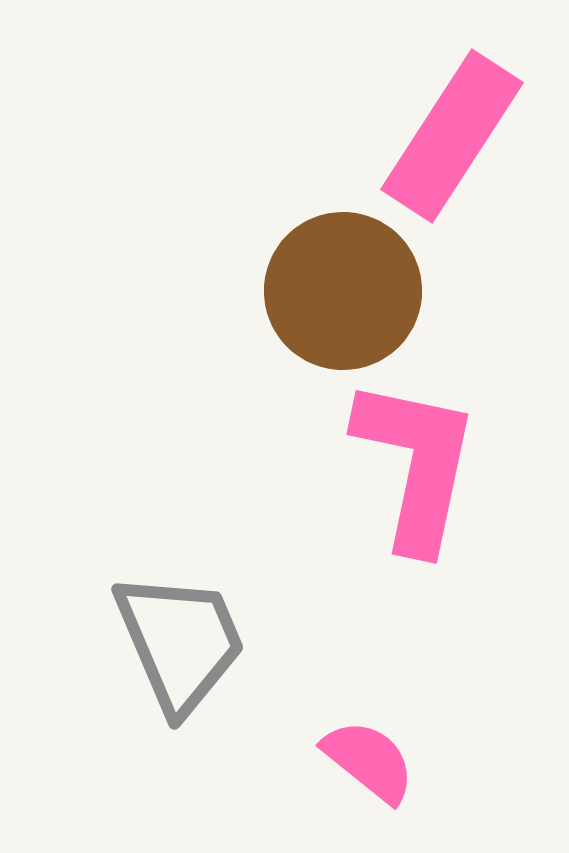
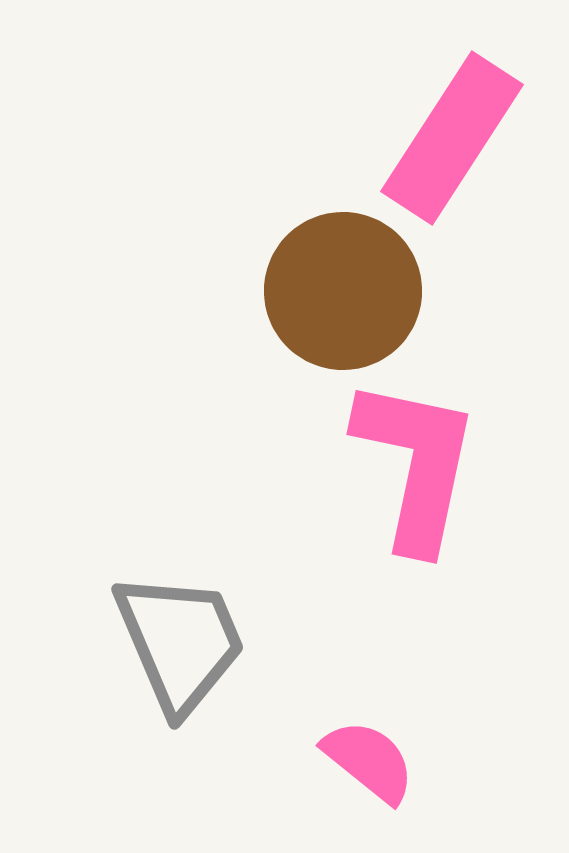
pink rectangle: moved 2 px down
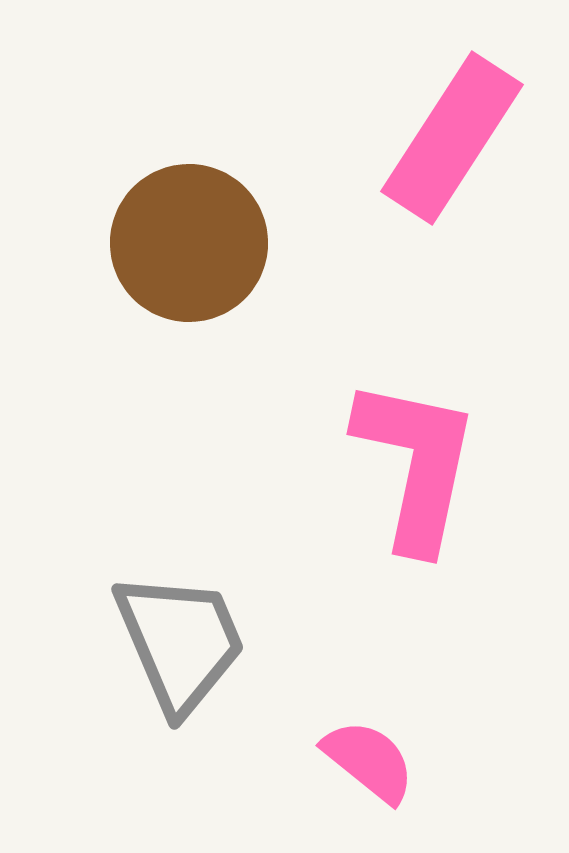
brown circle: moved 154 px left, 48 px up
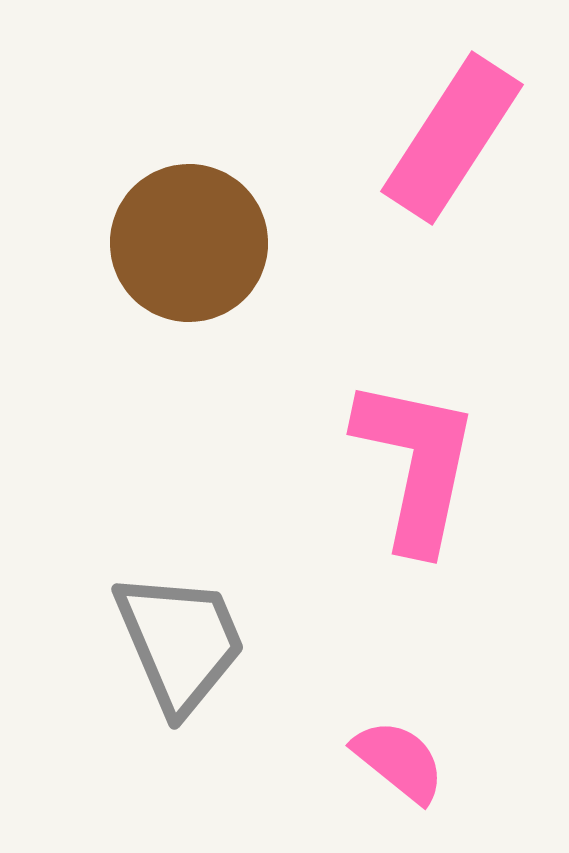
pink semicircle: moved 30 px right
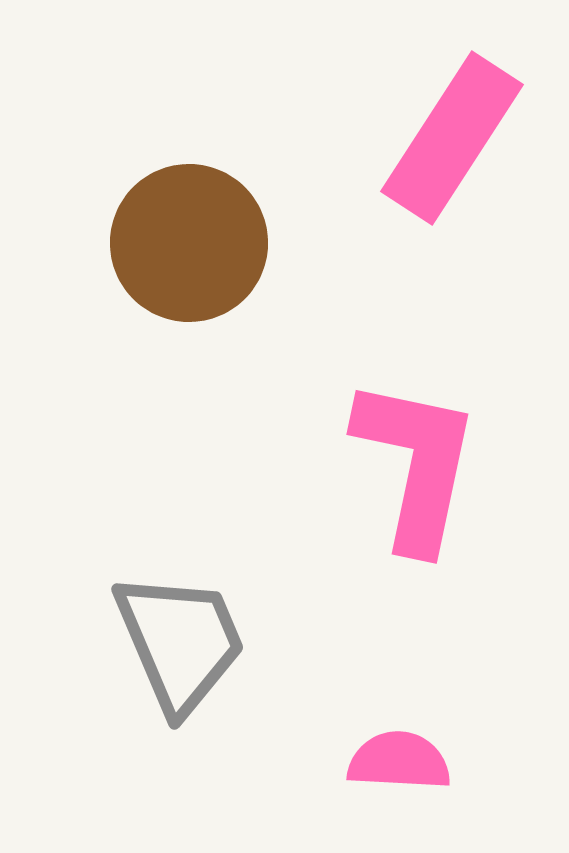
pink semicircle: rotated 36 degrees counterclockwise
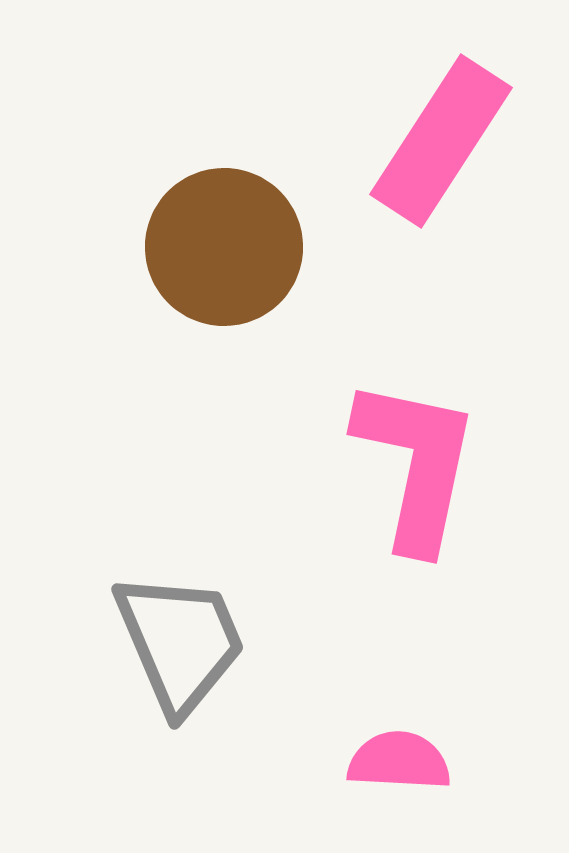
pink rectangle: moved 11 px left, 3 px down
brown circle: moved 35 px right, 4 px down
